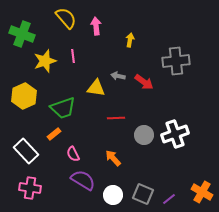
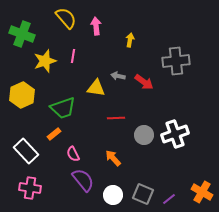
pink line: rotated 16 degrees clockwise
yellow hexagon: moved 2 px left, 1 px up
purple semicircle: rotated 20 degrees clockwise
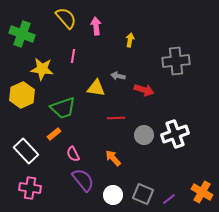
yellow star: moved 3 px left, 8 px down; rotated 25 degrees clockwise
red arrow: moved 8 px down; rotated 18 degrees counterclockwise
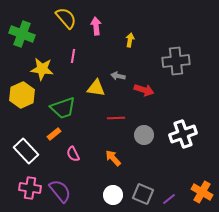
white cross: moved 8 px right
purple semicircle: moved 23 px left, 11 px down
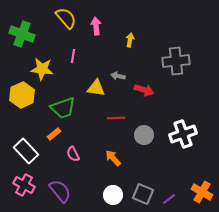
pink cross: moved 6 px left, 3 px up; rotated 20 degrees clockwise
